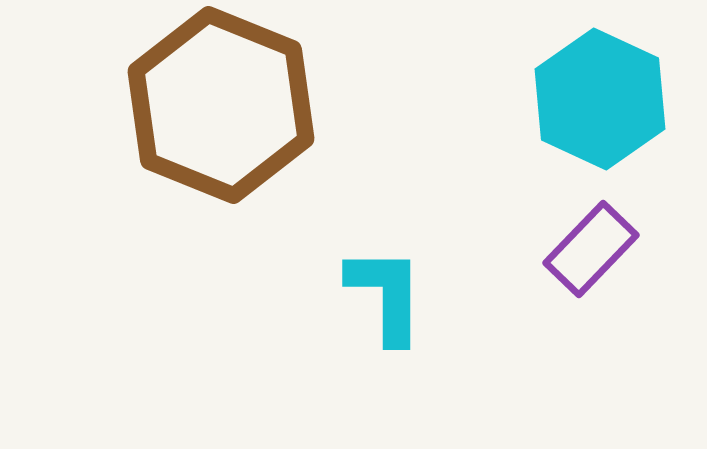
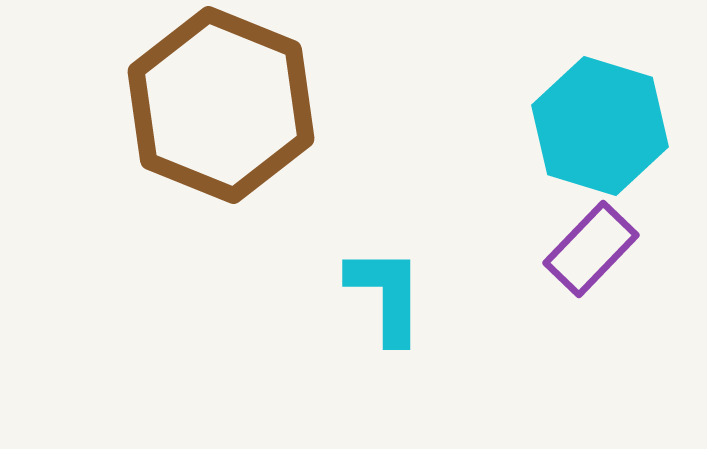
cyan hexagon: moved 27 px down; rotated 8 degrees counterclockwise
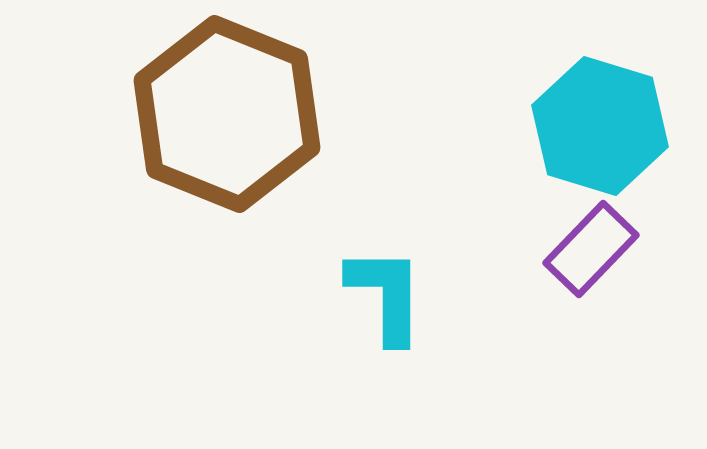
brown hexagon: moved 6 px right, 9 px down
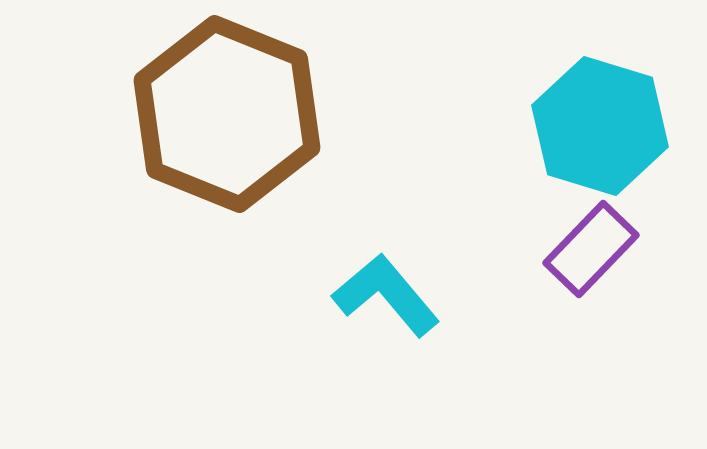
cyan L-shape: rotated 40 degrees counterclockwise
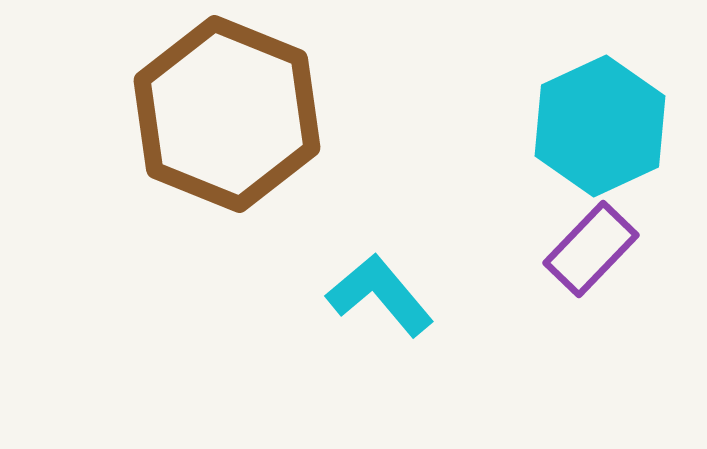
cyan hexagon: rotated 18 degrees clockwise
cyan L-shape: moved 6 px left
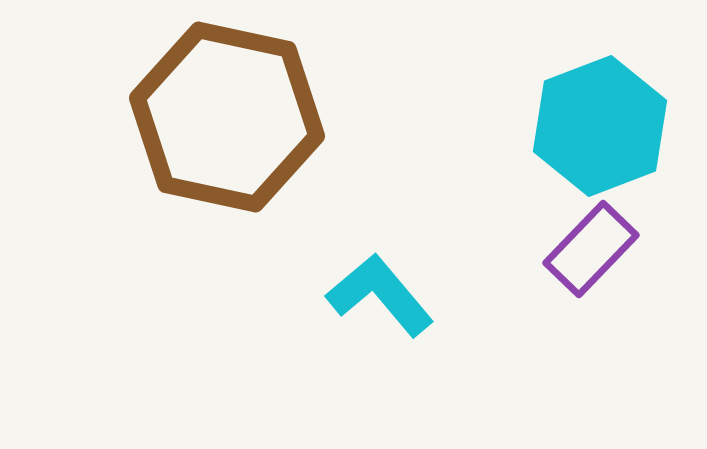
brown hexagon: moved 3 px down; rotated 10 degrees counterclockwise
cyan hexagon: rotated 4 degrees clockwise
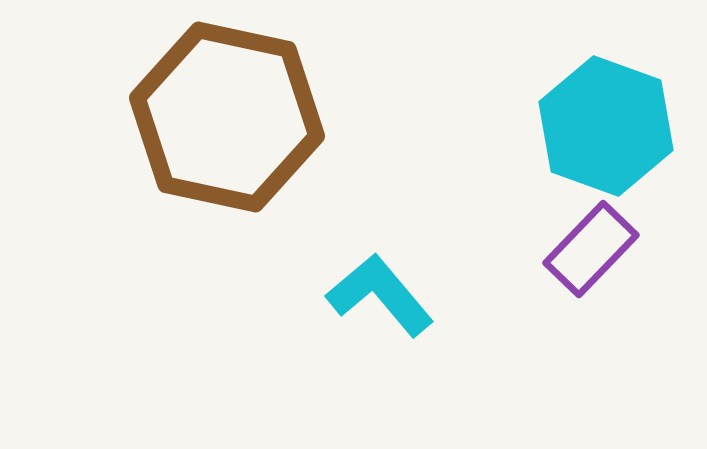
cyan hexagon: moved 6 px right; rotated 19 degrees counterclockwise
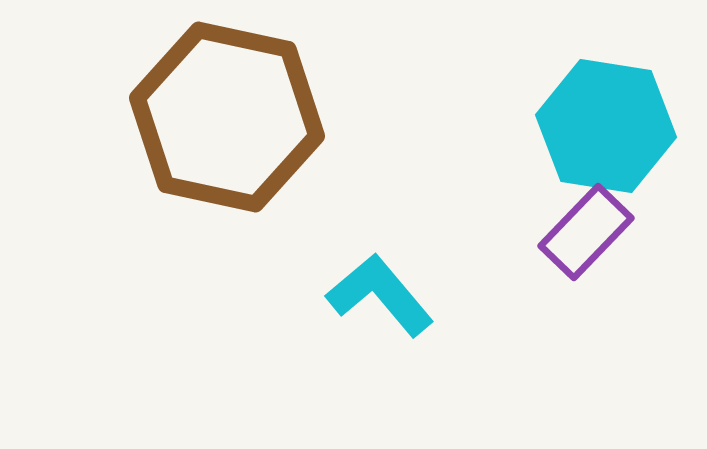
cyan hexagon: rotated 11 degrees counterclockwise
purple rectangle: moved 5 px left, 17 px up
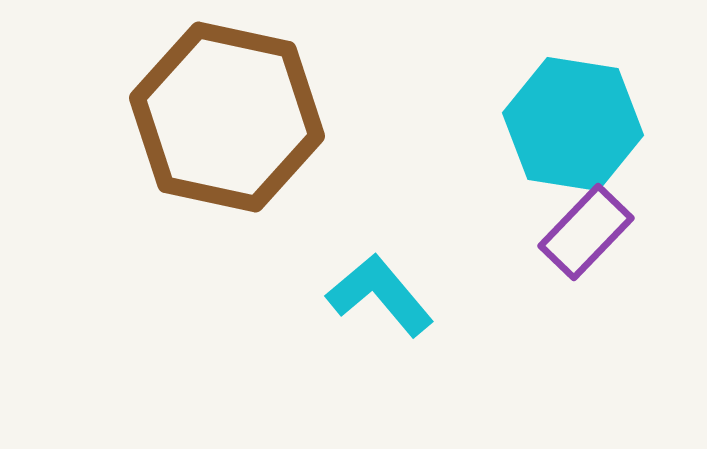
cyan hexagon: moved 33 px left, 2 px up
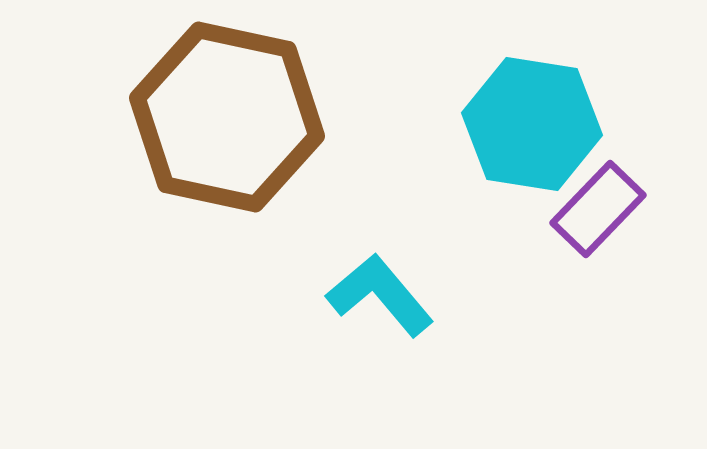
cyan hexagon: moved 41 px left
purple rectangle: moved 12 px right, 23 px up
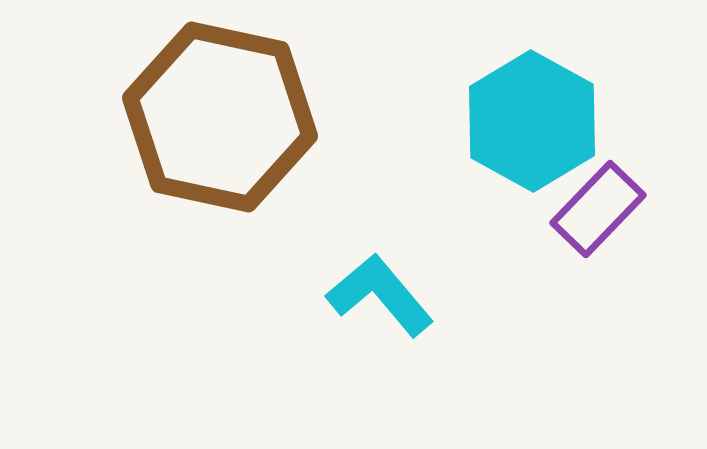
brown hexagon: moved 7 px left
cyan hexagon: moved 3 px up; rotated 20 degrees clockwise
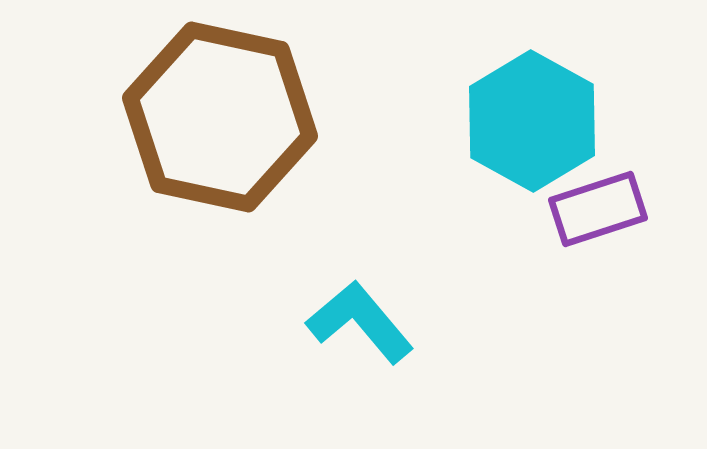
purple rectangle: rotated 28 degrees clockwise
cyan L-shape: moved 20 px left, 27 px down
